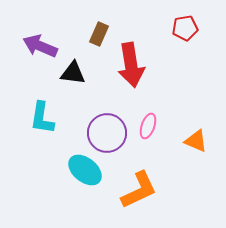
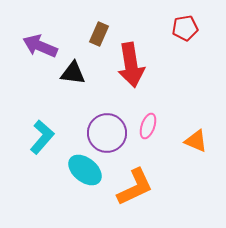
cyan L-shape: moved 19 px down; rotated 148 degrees counterclockwise
orange L-shape: moved 4 px left, 3 px up
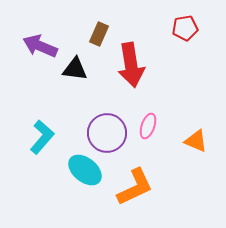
black triangle: moved 2 px right, 4 px up
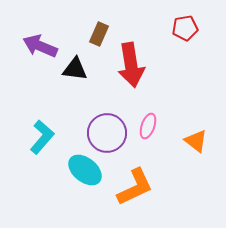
orange triangle: rotated 15 degrees clockwise
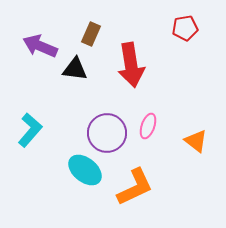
brown rectangle: moved 8 px left
cyan L-shape: moved 12 px left, 7 px up
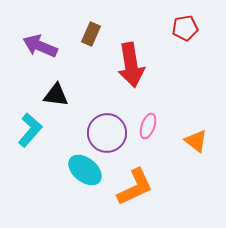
black triangle: moved 19 px left, 26 px down
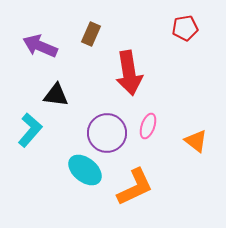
red arrow: moved 2 px left, 8 px down
